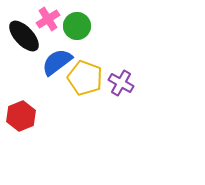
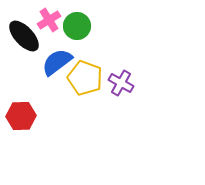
pink cross: moved 1 px right, 1 px down
red hexagon: rotated 20 degrees clockwise
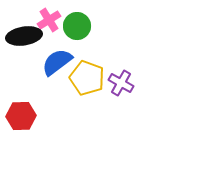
black ellipse: rotated 56 degrees counterclockwise
yellow pentagon: moved 2 px right
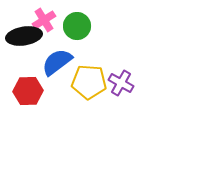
pink cross: moved 5 px left
yellow pentagon: moved 2 px right, 4 px down; rotated 16 degrees counterclockwise
red hexagon: moved 7 px right, 25 px up
